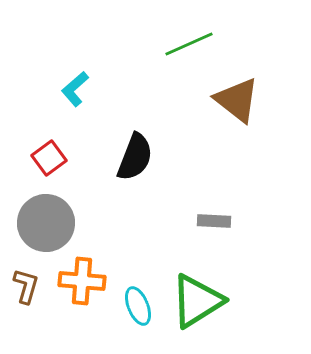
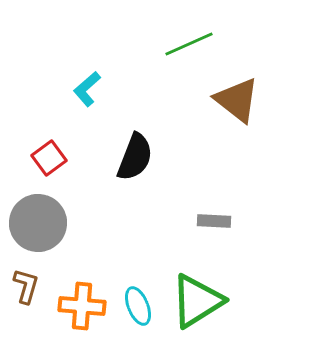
cyan L-shape: moved 12 px right
gray circle: moved 8 px left
orange cross: moved 25 px down
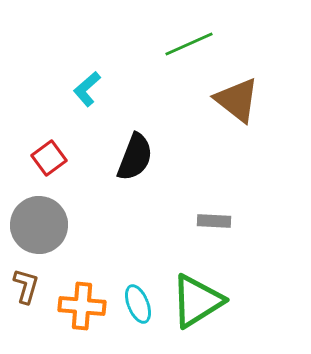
gray circle: moved 1 px right, 2 px down
cyan ellipse: moved 2 px up
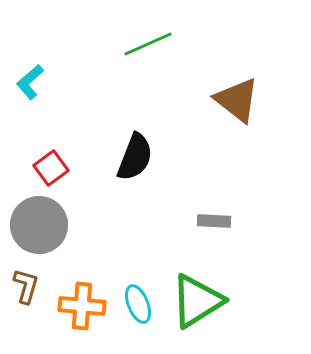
green line: moved 41 px left
cyan L-shape: moved 57 px left, 7 px up
red square: moved 2 px right, 10 px down
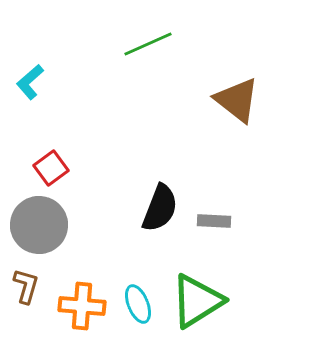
black semicircle: moved 25 px right, 51 px down
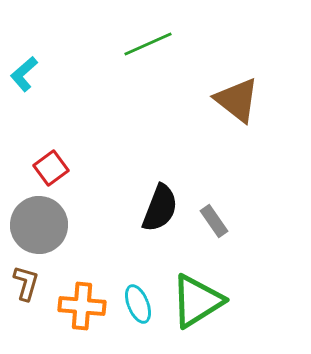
cyan L-shape: moved 6 px left, 8 px up
gray rectangle: rotated 52 degrees clockwise
brown L-shape: moved 3 px up
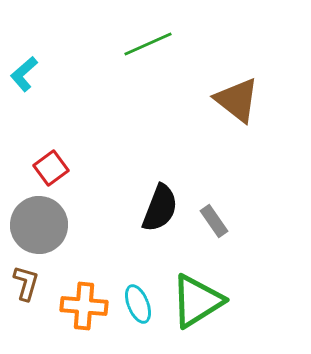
orange cross: moved 2 px right
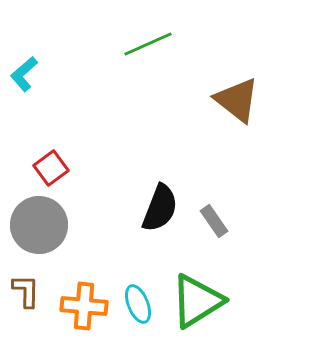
brown L-shape: moved 8 px down; rotated 15 degrees counterclockwise
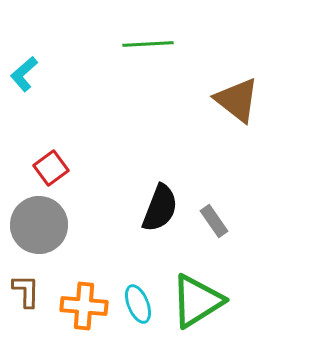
green line: rotated 21 degrees clockwise
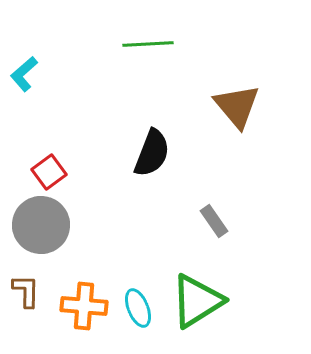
brown triangle: moved 6 px down; rotated 12 degrees clockwise
red square: moved 2 px left, 4 px down
black semicircle: moved 8 px left, 55 px up
gray circle: moved 2 px right
cyan ellipse: moved 4 px down
